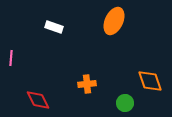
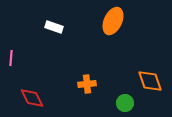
orange ellipse: moved 1 px left
red diamond: moved 6 px left, 2 px up
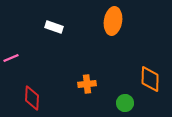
orange ellipse: rotated 16 degrees counterclockwise
pink line: rotated 63 degrees clockwise
orange diamond: moved 2 px up; rotated 20 degrees clockwise
red diamond: rotated 30 degrees clockwise
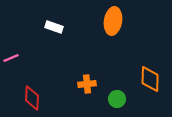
green circle: moved 8 px left, 4 px up
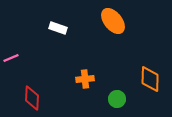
orange ellipse: rotated 48 degrees counterclockwise
white rectangle: moved 4 px right, 1 px down
orange cross: moved 2 px left, 5 px up
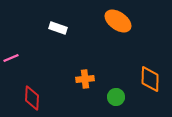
orange ellipse: moved 5 px right; rotated 16 degrees counterclockwise
green circle: moved 1 px left, 2 px up
